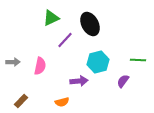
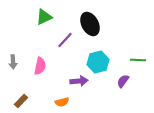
green triangle: moved 7 px left, 1 px up
gray arrow: rotated 88 degrees clockwise
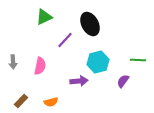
orange semicircle: moved 11 px left
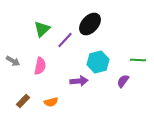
green triangle: moved 2 px left, 12 px down; rotated 18 degrees counterclockwise
black ellipse: rotated 70 degrees clockwise
gray arrow: moved 1 px up; rotated 56 degrees counterclockwise
brown rectangle: moved 2 px right
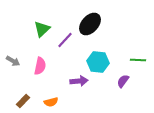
cyan hexagon: rotated 20 degrees clockwise
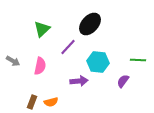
purple line: moved 3 px right, 7 px down
brown rectangle: moved 9 px right, 1 px down; rotated 24 degrees counterclockwise
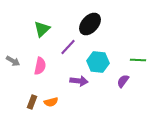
purple arrow: rotated 12 degrees clockwise
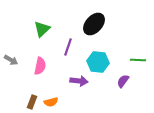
black ellipse: moved 4 px right
purple line: rotated 24 degrees counterclockwise
gray arrow: moved 2 px left, 1 px up
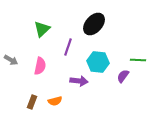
purple semicircle: moved 5 px up
orange semicircle: moved 4 px right, 1 px up
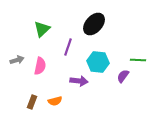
gray arrow: moved 6 px right; rotated 48 degrees counterclockwise
